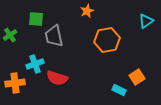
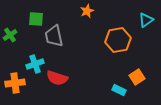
cyan triangle: moved 1 px up
orange hexagon: moved 11 px right
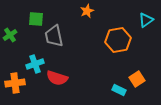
orange square: moved 2 px down
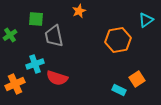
orange star: moved 8 px left
orange cross: moved 1 px down; rotated 18 degrees counterclockwise
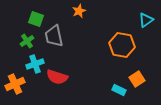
green square: rotated 14 degrees clockwise
green cross: moved 17 px right, 6 px down
orange hexagon: moved 4 px right, 5 px down; rotated 20 degrees clockwise
red semicircle: moved 1 px up
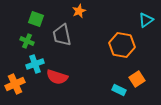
gray trapezoid: moved 8 px right, 1 px up
green cross: rotated 32 degrees counterclockwise
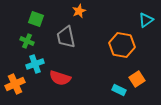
gray trapezoid: moved 4 px right, 2 px down
red semicircle: moved 3 px right, 1 px down
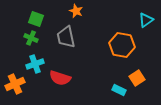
orange star: moved 3 px left; rotated 24 degrees counterclockwise
green cross: moved 4 px right, 3 px up
orange square: moved 1 px up
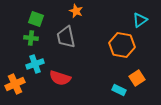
cyan triangle: moved 6 px left
green cross: rotated 16 degrees counterclockwise
